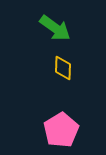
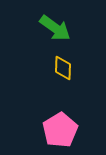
pink pentagon: moved 1 px left
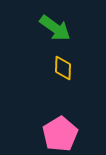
pink pentagon: moved 4 px down
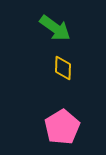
pink pentagon: moved 2 px right, 7 px up
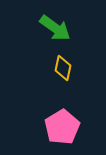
yellow diamond: rotated 10 degrees clockwise
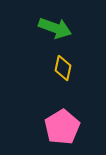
green arrow: rotated 16 degrees counterclockwise
